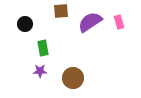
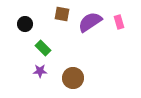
brown square: moved 1 px right, 3 px down; rotated 14 degrees clockwise
green rectangle: rotated 35 degrees counterclockwise
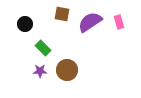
brown circle: moved 6 px left, 8 px up
